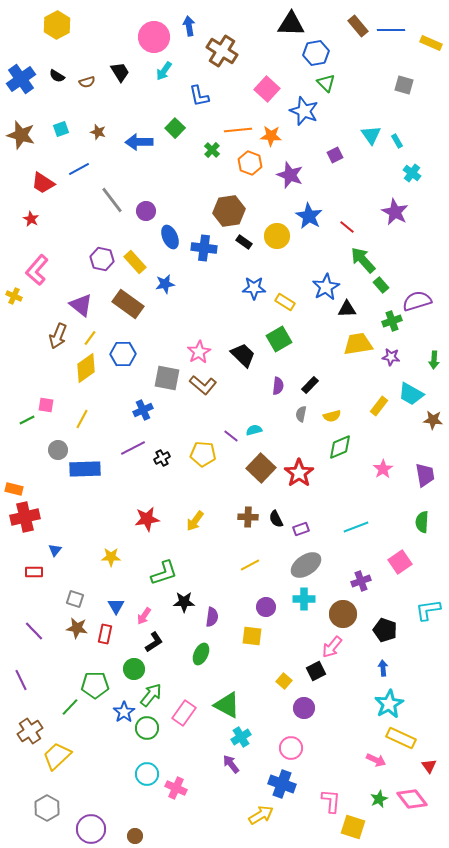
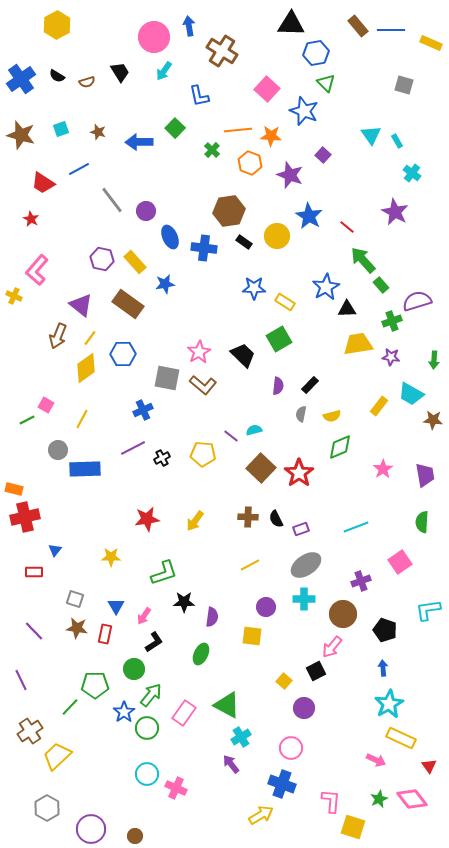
purple square at (335, 155): moved 12 px left; rotated 21 degrees counterclockwise
pink square at (46, 405): rotated 21 degrees clockwise
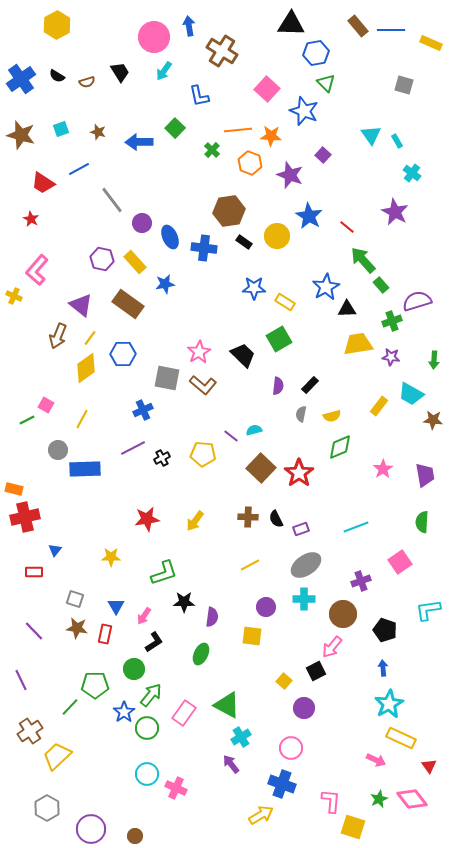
purple circle at (146, 211): moved 4 px left, 12 px down
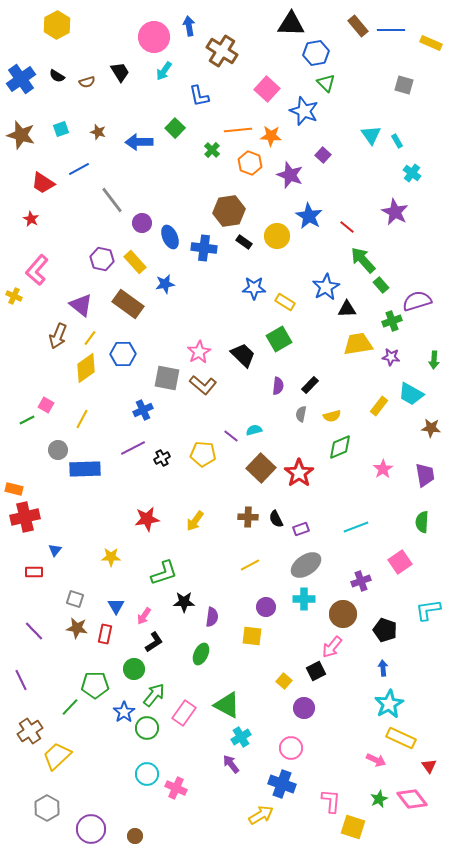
brown star at (433, 420): moved 2 px left, 8 px down
green arrow at (151, 695): moved 3 px right
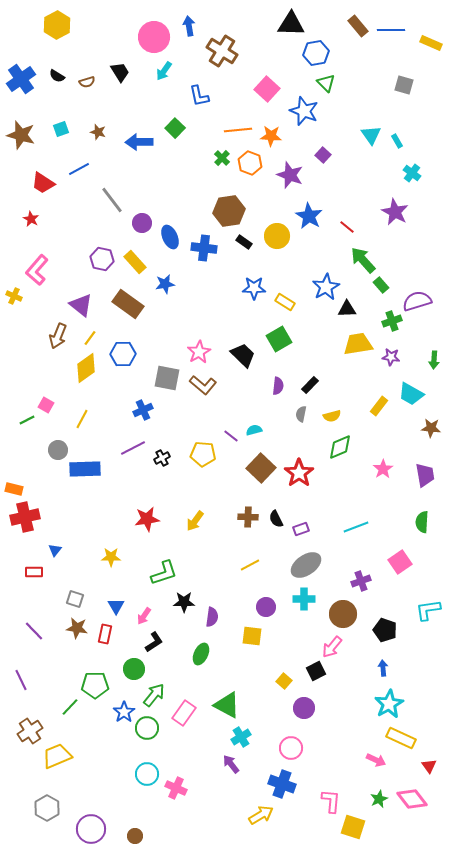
green cross at (212, 150): moved 10 px right, 8 px down
yellow trapezoid at (57, 756): rotated 20 degrees clockwise
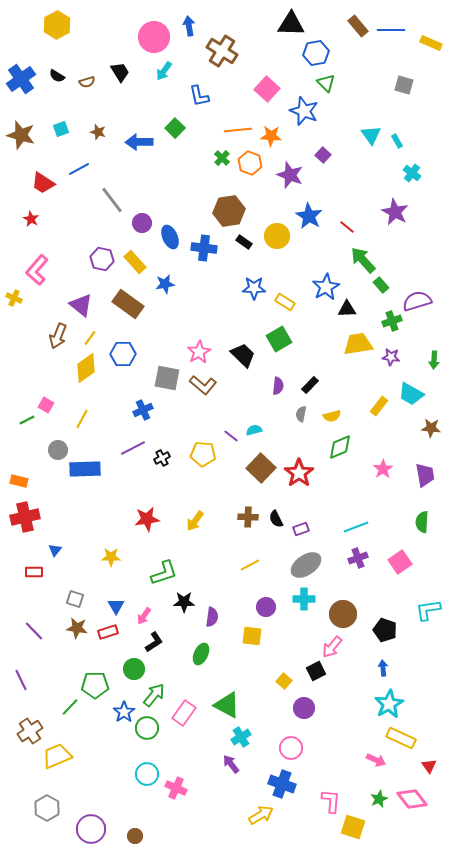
yellow cross at (14, 296): moved 2 px down
orange rectangle at (14, 489): moved 5 px right, 8 px up
purple cross at (361, 581): moved 3 px left, 23 px up
red rectangle at (105, 634): moved 3 px right, 2 px up; rotated 60 degrees clockwise
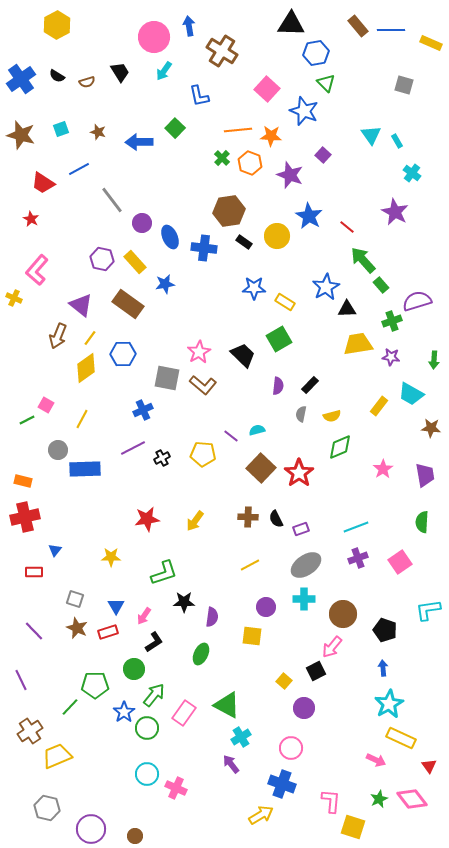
cyan semicircle at (254, 430): moved 3 px right
orange rectangle at (19, 481): moved 4 px right
brown star at (77, 628): rotated 15 degrees clockwise
gray hexagon at (47, 808): rotated 15 degrees counterclockwise
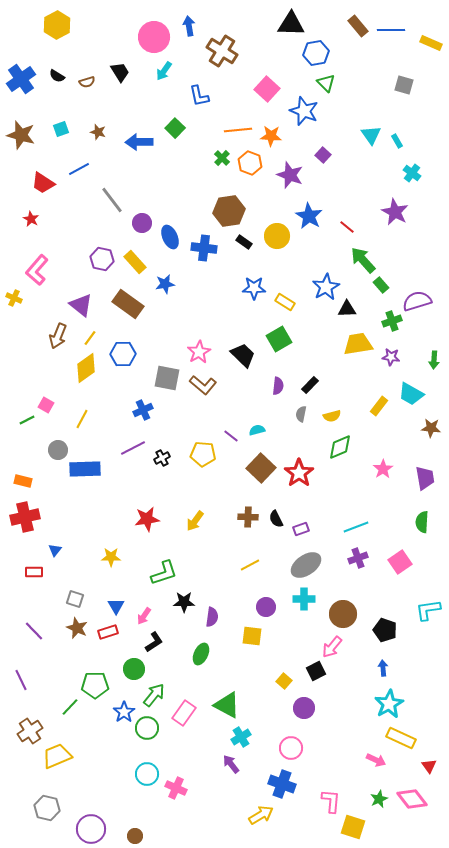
purple trapezoid at (425, 475): moved 3 px down
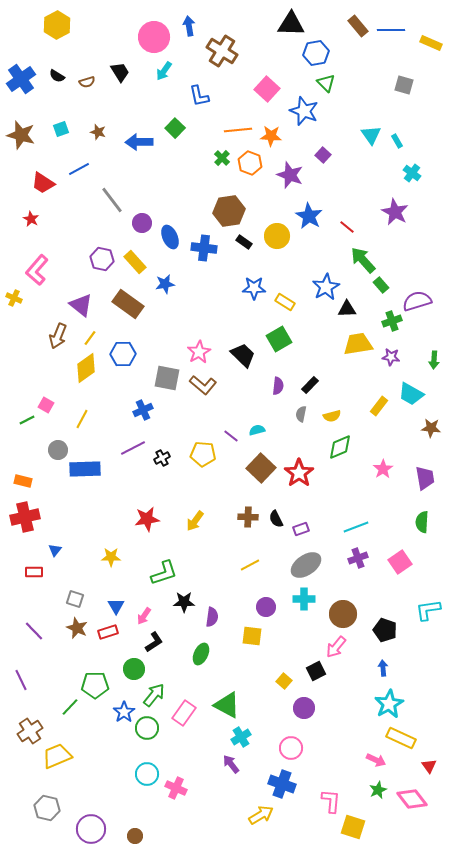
pink arrow at (332, 647): moved 4 px right
green star at (379, 799): moved 1 px left, 9 px up
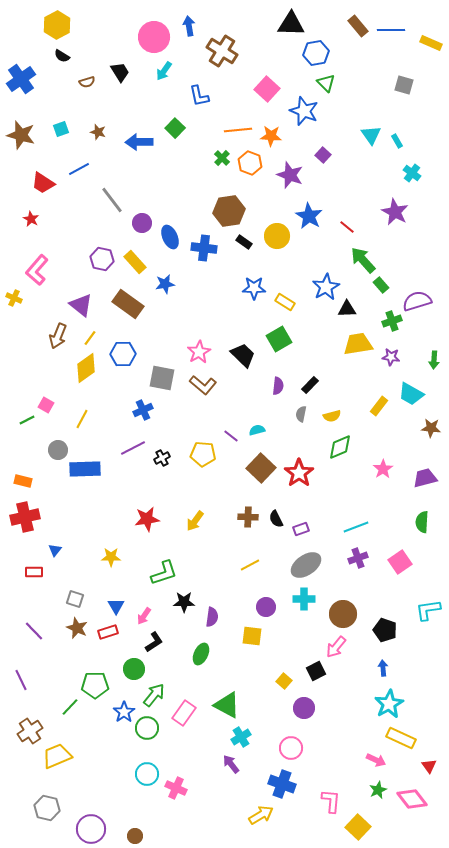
black semicircle at (57, 76): moved 5 px right, 20 px up
gray square at (167, 378): moved 5 px left
purple trapezoid at (425, 478): rotated 95 degrees counterclockwise
yellow square at (353, 827): moved 5 px right; rotated 25 degrees clockwise
